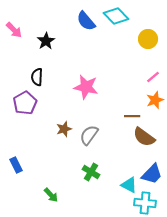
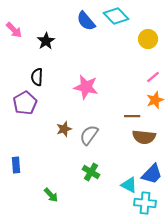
brown semicircle: rotated 30 degrees counterclockwise
blue rectangle: rotated 21 degrees clockwise
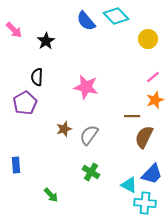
brown semicircle: rotated 110 degrees clockwise
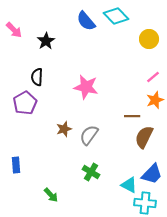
yellow circle: moved 1 px right
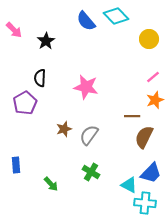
black semicircle: moved 3 px right, 1 px down
blue trapezoid: moved 1 px left, 1 px up
green arrow: moved 11 px up
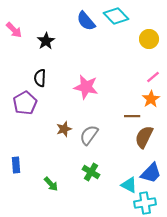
orange star: moved 4 px left, 1 px up; rotated 12 degrees counterclockwise
cyan cross: rotated 15 degrees counterclockwise
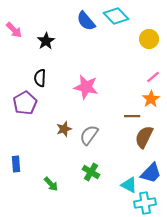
blue rectangle: moved 1 px up
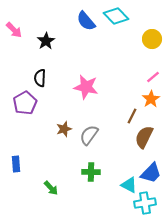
yellow circle: moved 3 px right
brown line: rotated 63 degrees counterclockwise
green cross: rotated 30 degrees counterclockwise
green arrow: moved 4 px down
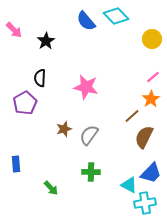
brown line: rotated 21 degrees clockwise
